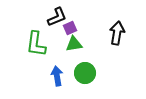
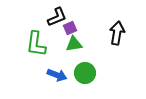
blue arrow: moved 1 px up; rotated 120 degrees clockwise
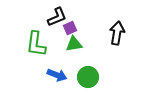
green circle: moved 3 px right, 4 px down
